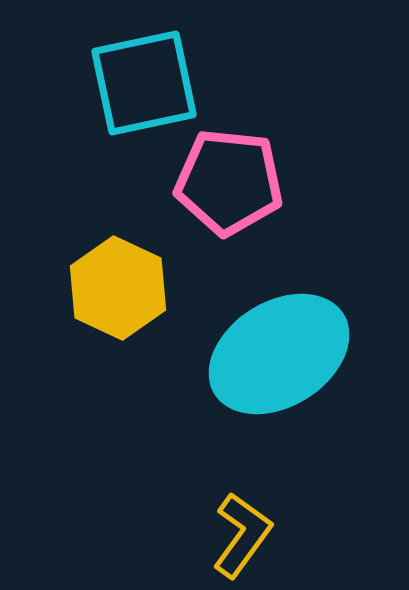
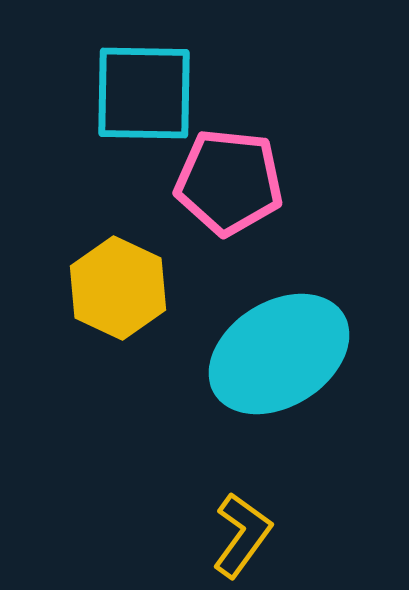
cyan square: moved 10 px down; rotated 13 degrees clockwise
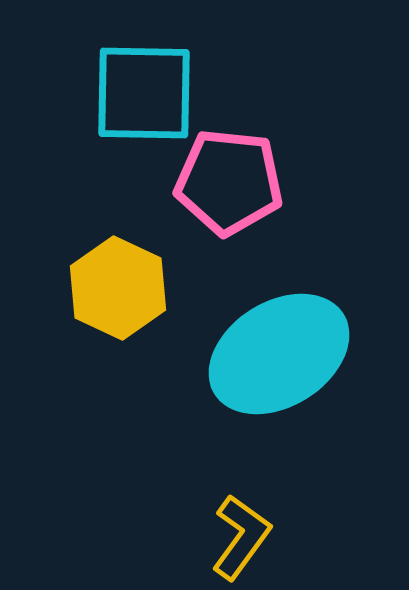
yellow L-shape: moved 1 px left, 2 px down
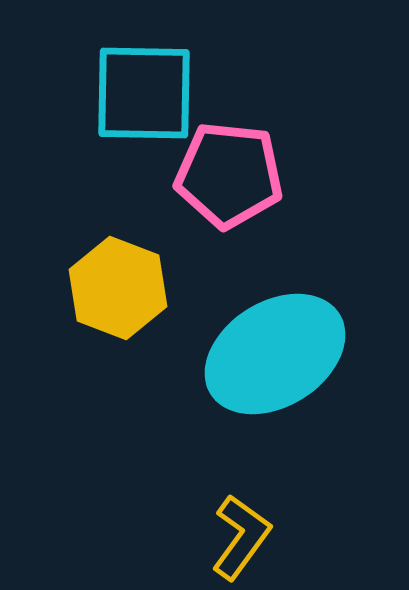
pink pentagon: moved 7 px up
yellow hexagon: rotated 4 degrees counterclockwise
cyan ellipse: moved 4 px left
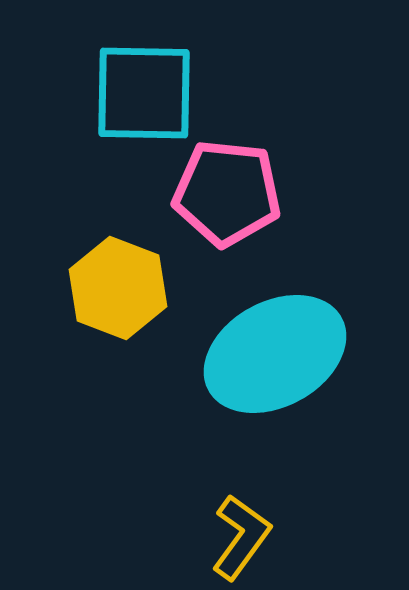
pink pentagon: moved 2 px left, 18 px down
cyan ellipse: rotated 3 degrees clockwise
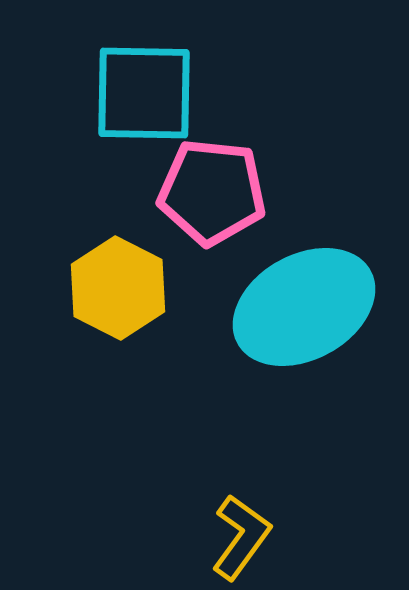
pink pentagon: moved 15 px left, 1 px up
yellow hexagon: rotated 6 degrees clockwise
cyan ellipse: moved 29 px right, 47 px up
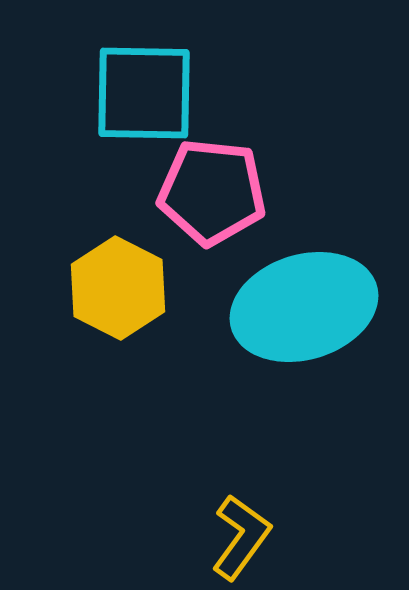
cyan ellipse: rotated 12 degrees clockwise
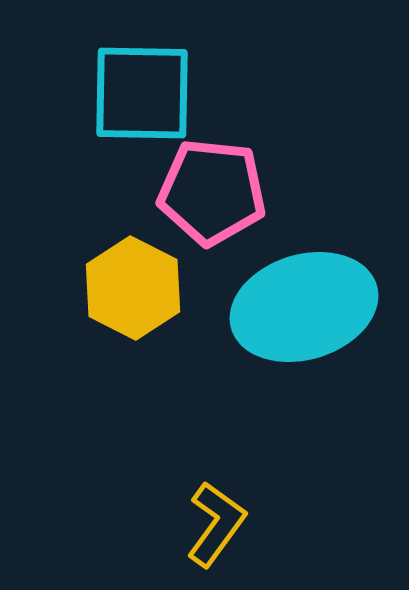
cyan square: moved 2 px left
yellow hexagon: moved 15 px right
yellow L-shape: moved 25 px left, 13 px up
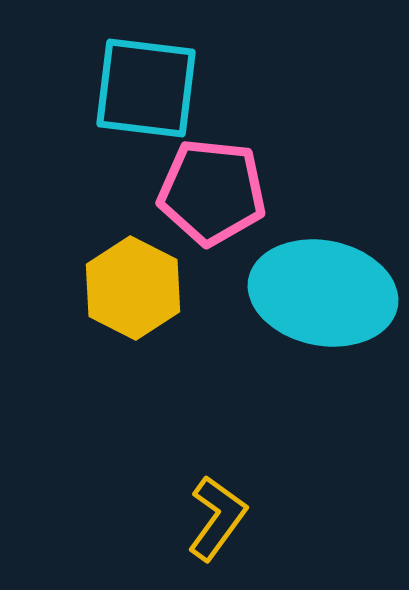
cyan square: moved 4 px right, 5 px up; rotated 6 degrees clockwise
cyan ellipse: moved 19 px right, 14 px up; rotated 28 degrees clockwise
yellow L-shape: moved 1 px right, 6 px up
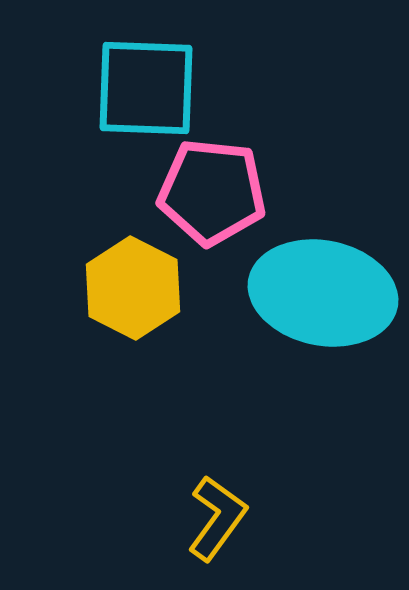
cyan square: rotated 5 degrees counterclockwise
